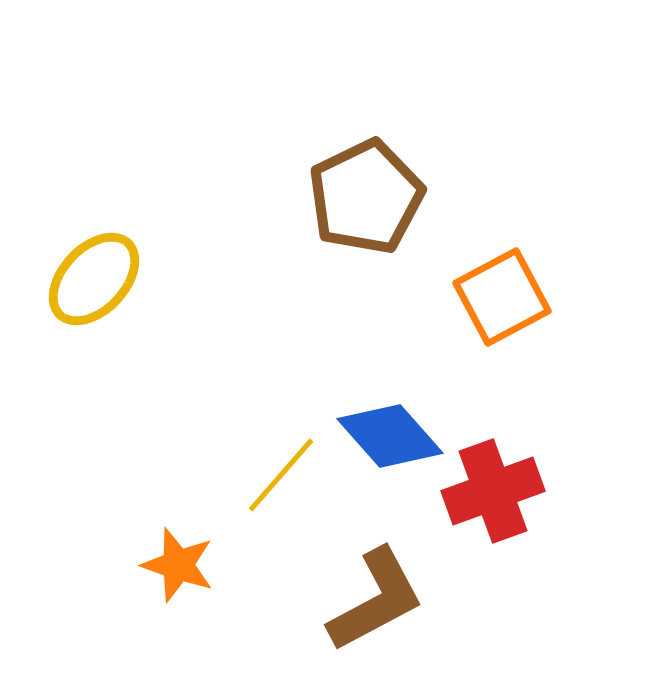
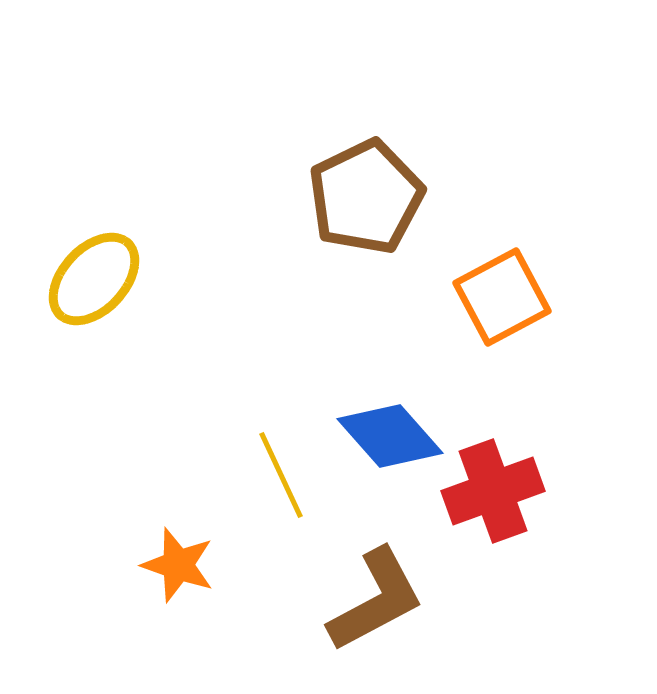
yellow line: rotated 66 degrees counterclockwise
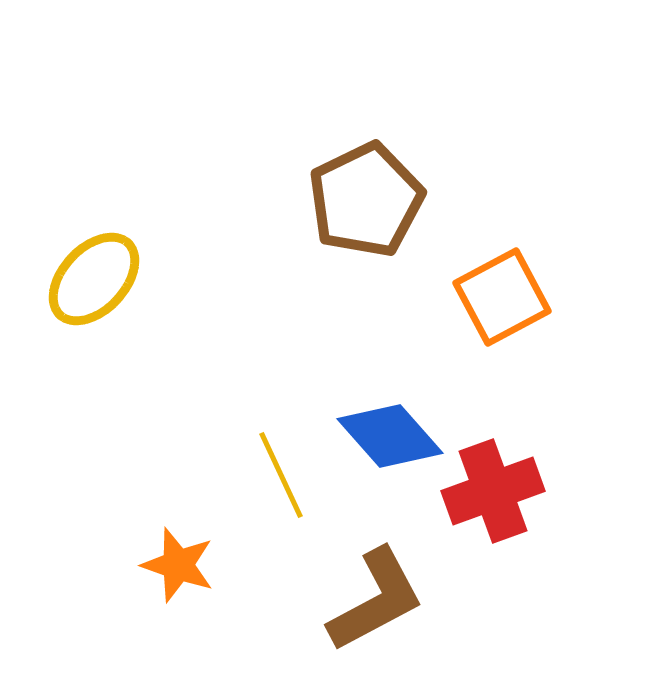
brown pentagon: moved 3 px down
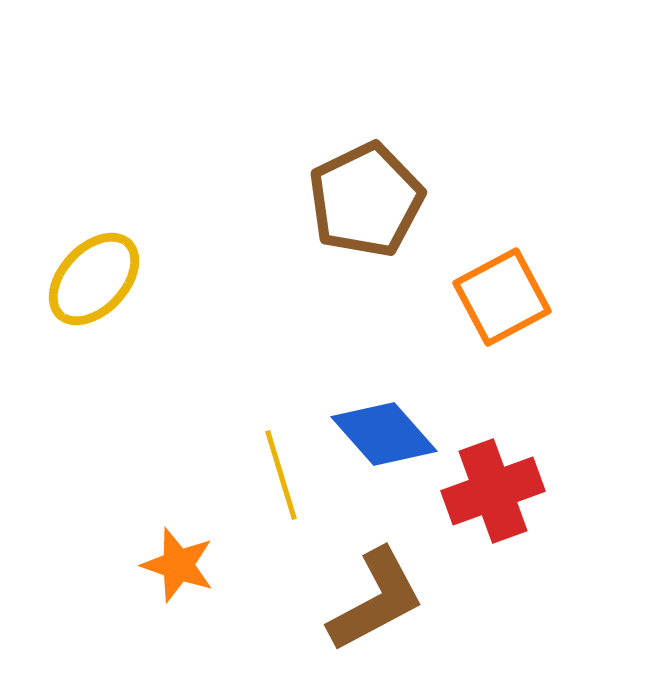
blue diamond: moved 6 px left, 2 px up
yellow line: rotated 8 degrees clockwise
